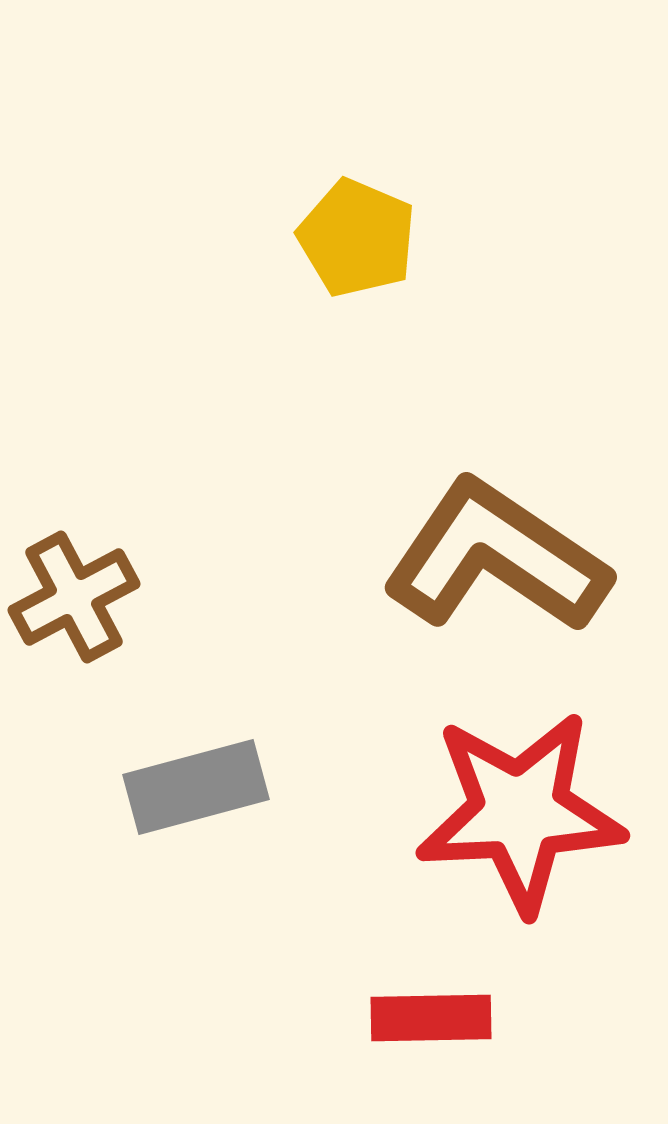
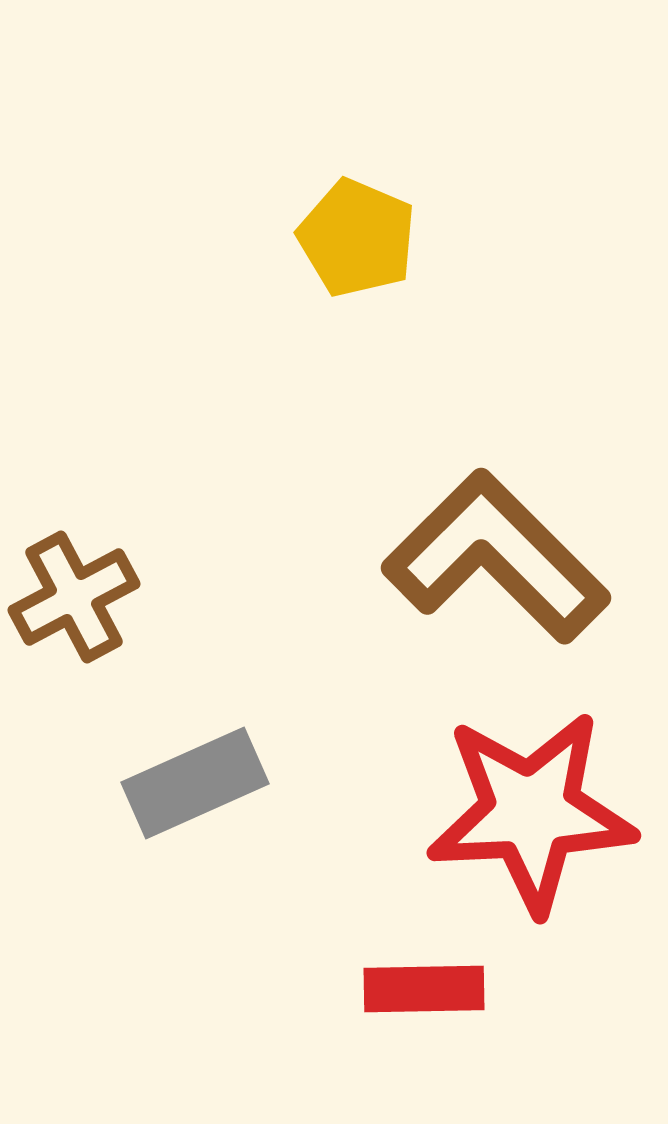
brown L-shape: rotated 11 degrees clockwise
gray rectangle: moved 1 px left, 4 px up; rotated 9 degrees counterclockwise
red star: moved 11 px right
red rectangle: moved 7 px left, 29 px up
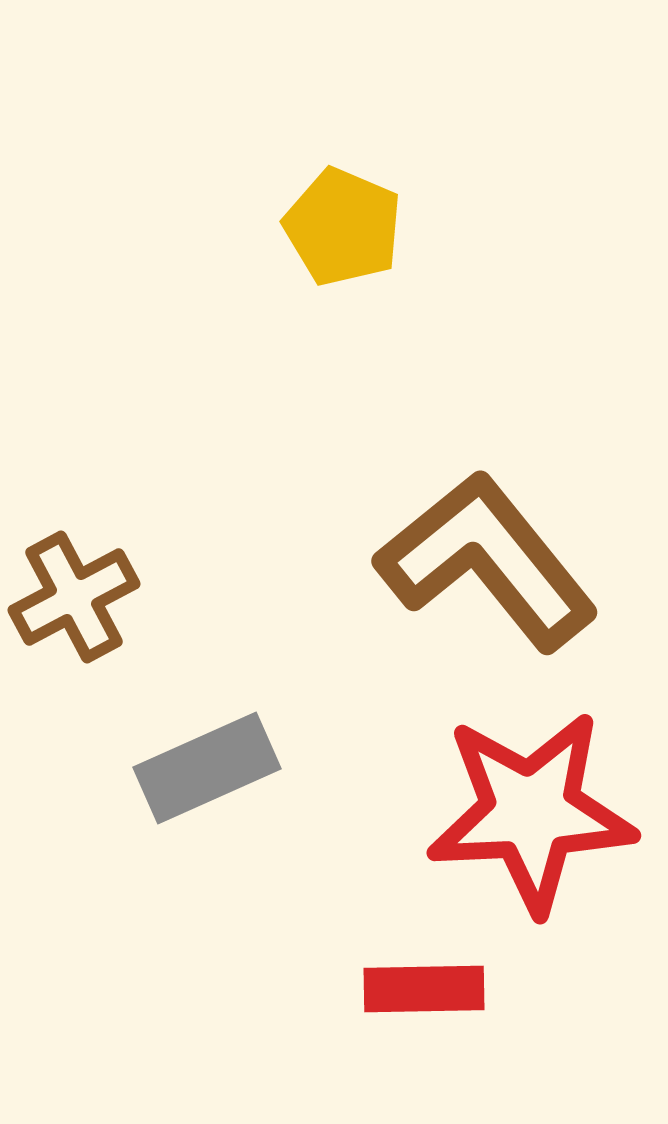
yellow pentagon: moved 14 px left, 11 px up
brown L-shape: moved 9 px left, 4 px down; rotated 6 degrees clockwise
gray rectangle: moved 12 px right, 15 px up
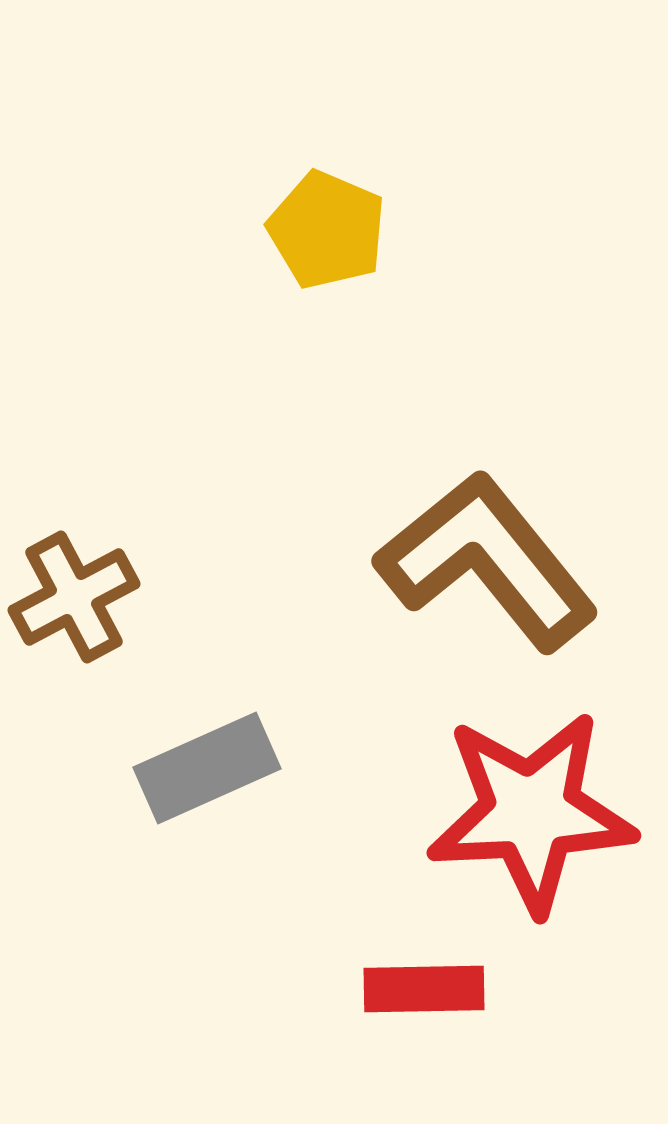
yellow pentagon: moved 16 px left, 3 px down
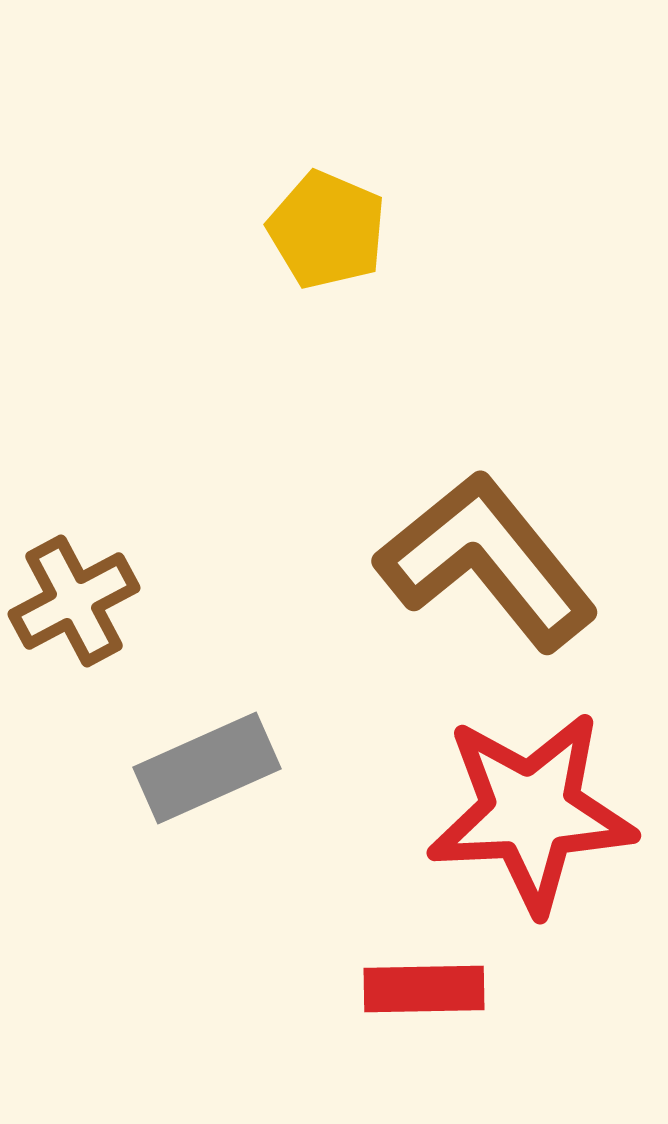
brown cross: moved 4 px down
